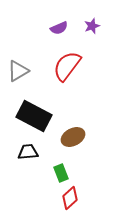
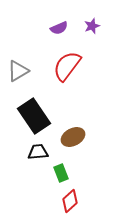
black rectangle: rotated 28 degrees clockwise
black trapezoid: moved 10 px right
red diamond: moved 3 px down
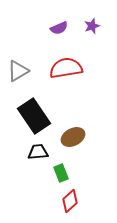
red semicircle: moved 1 px left, 2 px down; rotated 44 degrees clockwise
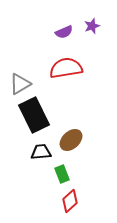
purple semicircle: moved 5 px right, 4 px down
gray triangle: moved 2 px right, 13 px down
black rectangle: moved 1 px up; rotated 8 degrees clockwise
brown ellipse: moved 2 px left, 3 px down; rotated 15 degrees counterclockwise
black trapezoid: moved 3 px right
green rectangle: moved 1 px right, 1 px down
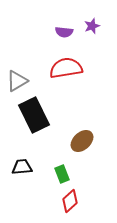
purple semicircle: rotated 30 degrees clockwise
gray triangle: moved 3 px left, 3 px up
brown ellipse: moved 11 px right, 1 px down
black trapezoid: moved 19 px left, 15 px down
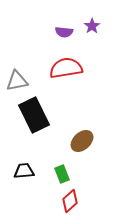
purple star: rotated 14 degrees counterclockwise
gray triangle: rotated 20 degrees clockwise
black trapezoid: moved 2 px right, 4 px down
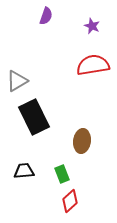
purple star: rotated 14 degrees counterclockwise
purple semicircle: moved 18 px left, 16 px up; rotated 78 degrees counterclockwise
red semicircle: moved 27 px right, 3 px up
gray triangle: rotated 20 degrees counterclockwise
black rectangle: moved 2 px down
brown ellipse: rotated 40 degrees counterclockwise
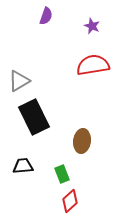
gray triangle: moved 2 px right
black trapezoid: moved 1 px left, 5 px up
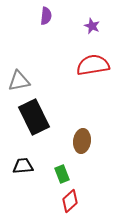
purple semicircle: rotated 12 degrees counterclockwise
gray triangle: rotated 20 degrees clockwise
